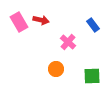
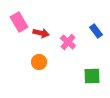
red arrow: moved 13 px down
blue rectangle: moved 3 px right, 6 px down
orange circle: moved 17 px left, 7 px up
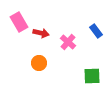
orange circle: moved 1 px down
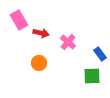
pink rectangle: moved 2 px up
blue rectangle: moved 4 px right, 23 px down
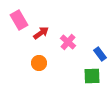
red arrow: rotated 49 degrees counterclockwise
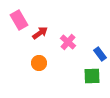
red arrow: moved 1 px left
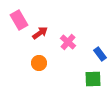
green square: moved 1 px right, 3 px down
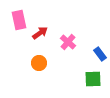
pink rectangle: rotated 18 degrees clockwise
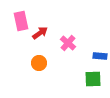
pink rectangle: moved 2 px right, 1 px down
pink cross: moved 1 px down
blue rectangle: moved 2 px down; rotated 48 degrees counterclockwise
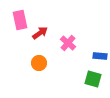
pink rectangle: moved 1 px left, 1 px up
green square: rotated 18 degrees clockwise
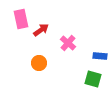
pink rectangle: moved 1 px right, 1 px up
red arrow: moved 1 px right, 3 px up
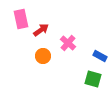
blue rectangle: rotated 24 degrees clockwise
orange circle: moved 4 px right, 7 px up
